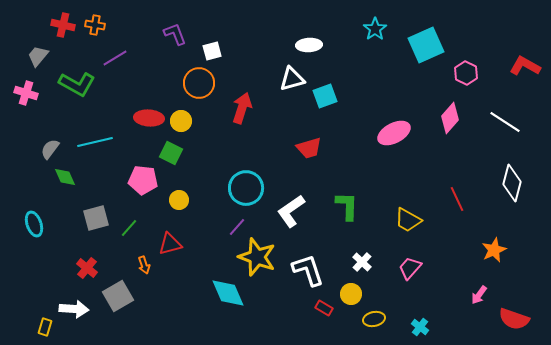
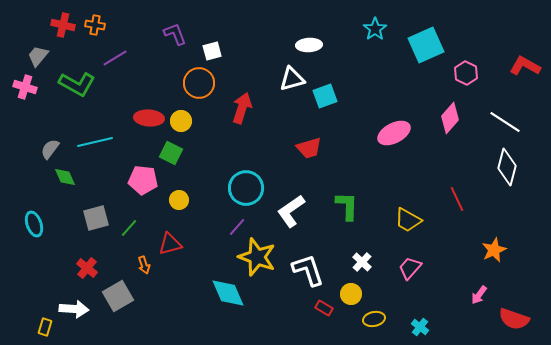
pink cross at (26, 93): moved 1 px left, 6 px up
white diamond at (512, 183): moved 5 px left, 16 px up
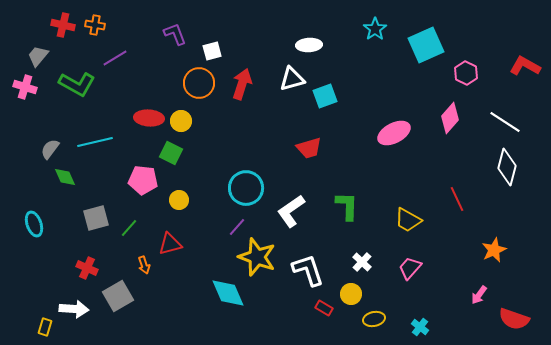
red arrow at (242, 108): moved 24 px up
red cross at (87, 268): rotated 15 degrees counterclockwise
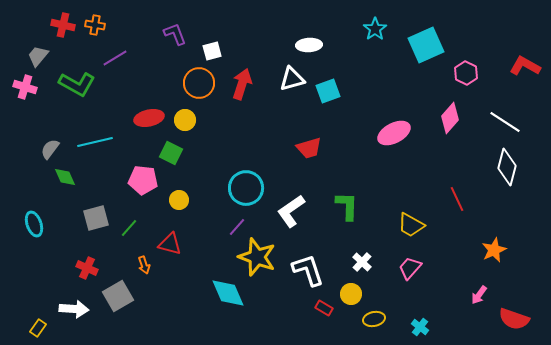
cyan square at (325, 96): moved 3 px right, 5 px up
red ellipse at (149, 118): rotated 16 degrees counterclockwise
yellow circle at (181, 121): moved 4 px right, 1 px up
yellow trapezoid at (408, 220): moved 3 px right, 5 px down
red triangle at (170, 244): rotated 30 degrees clockwise
yellow rectangle at (45, 327): moved 7 px left, 1 px down; rotated 18 degrees clockwise
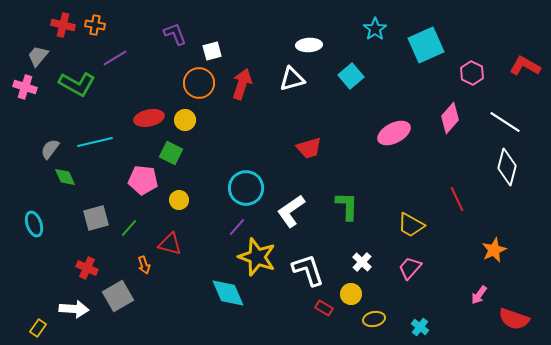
pink hexagon at (466, 73): moved 6 px right
cyan square at (328, 91): moved 23 px right, 15 px up; rotated 20 degrees counterclockwise
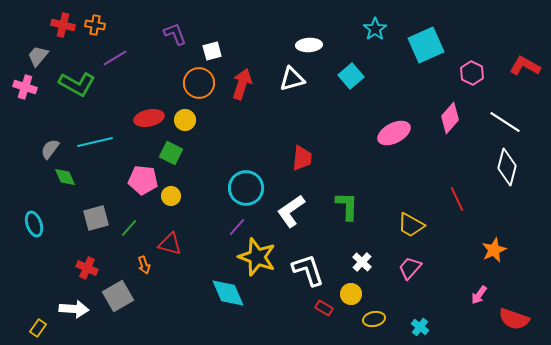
red trapezoid at (309, 148): moved 7 px left, 10 px down; rotated 68 degrees counterclockwise
yellow circle at (179, 200): moved 8 px left, 4 px up
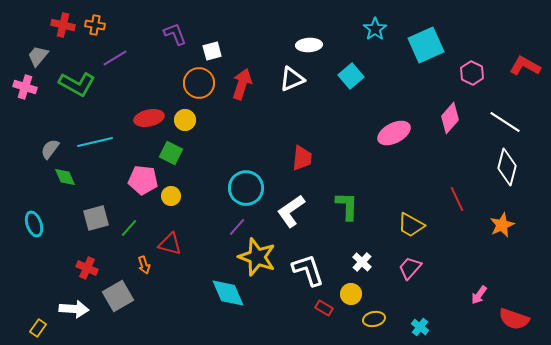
white triangle at (292, 79): rotated 8 degrees counterclockwise
orange star at (494, 250): moved 8 px right, 25 px up
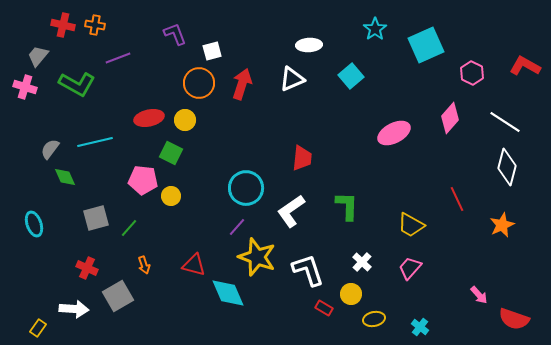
purple line at (115, 58): moved 3 px right; rotated 10 degrees clockwise
red triangle at (170, 244): moved 24 px right, 21 px down
pink arrow at (479, 295): rotated 78 degrees counterclockwise
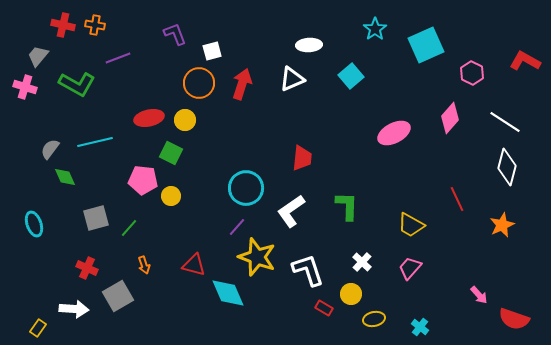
red L-shape at (525, 66): moved 5 px up
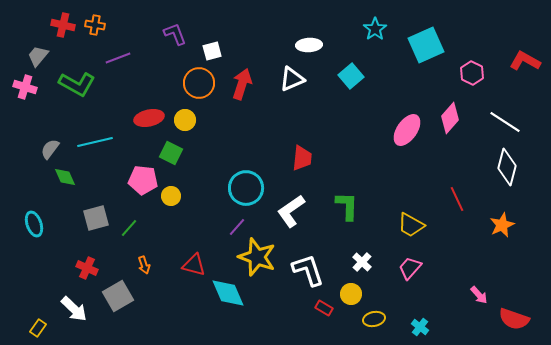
pink ellipse at (394, 133): moved 13 px right, 3 px up; rotated 28 degrees counterclockwise
white arrow at (74, 309): rotated 40 degrees clockwise
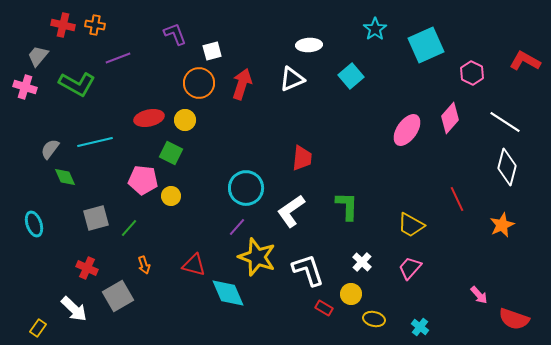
yellow ellipse at (374, 319): rotated 25 degrees clockwise
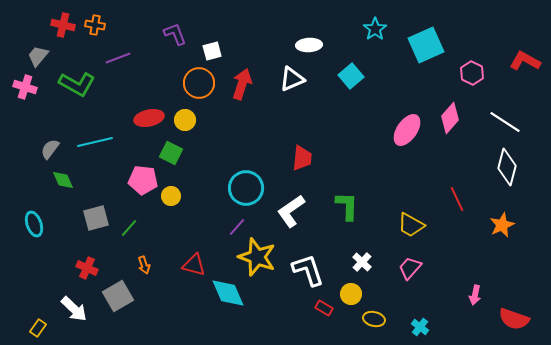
green diamond at (65, 177): moved 2 px left, 3 px down
pink arrow at (479, 295): moved 4 px left; rotated 54 degrees clockwise
